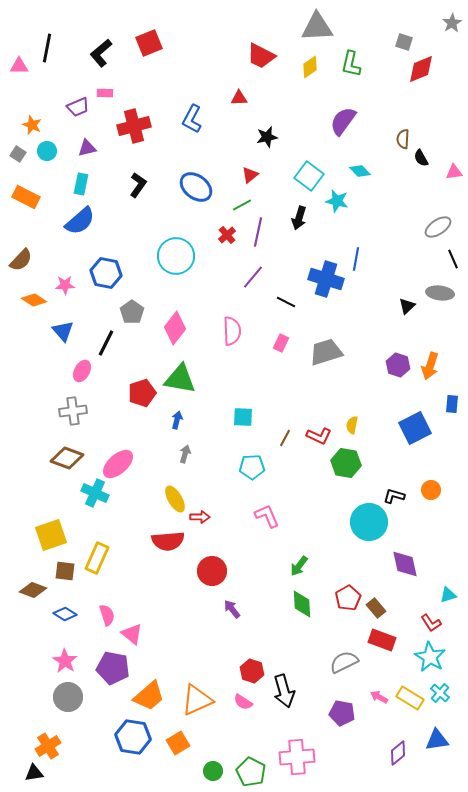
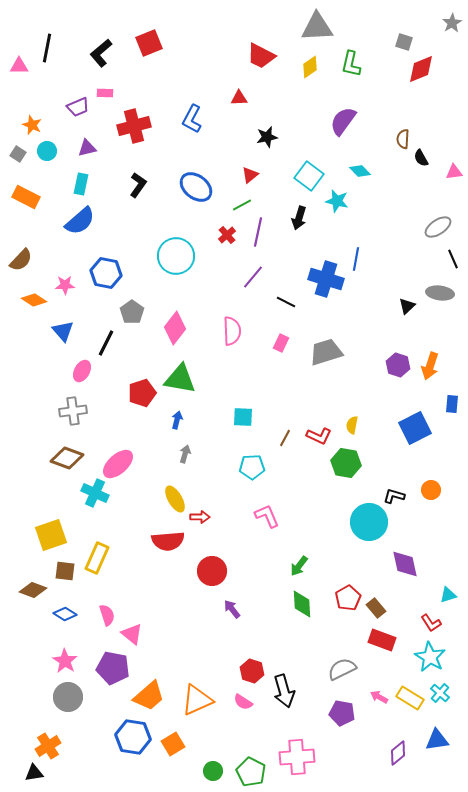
gray semicircle at (344, 662): moved 2 px left, 7 px down
orange square at (178, 743): moved 5 px left, 1 px down
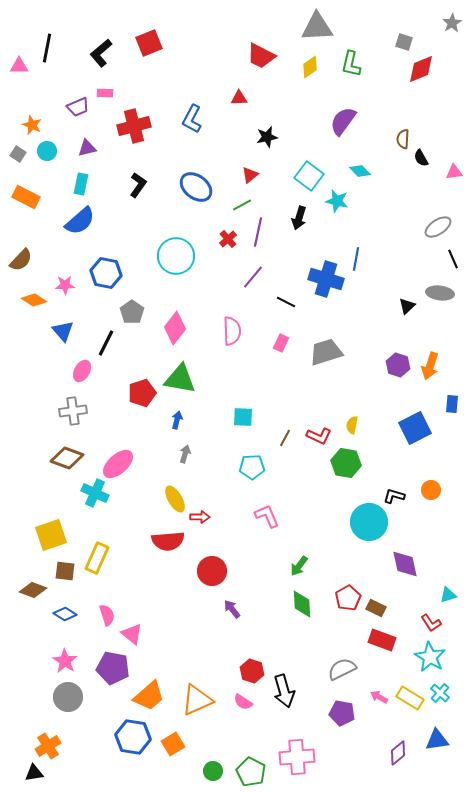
red cross at (227, 235): moved 1 px right, 4 px down
brown rectangle at (376, 608): rotated 24 degrees counterclockwise
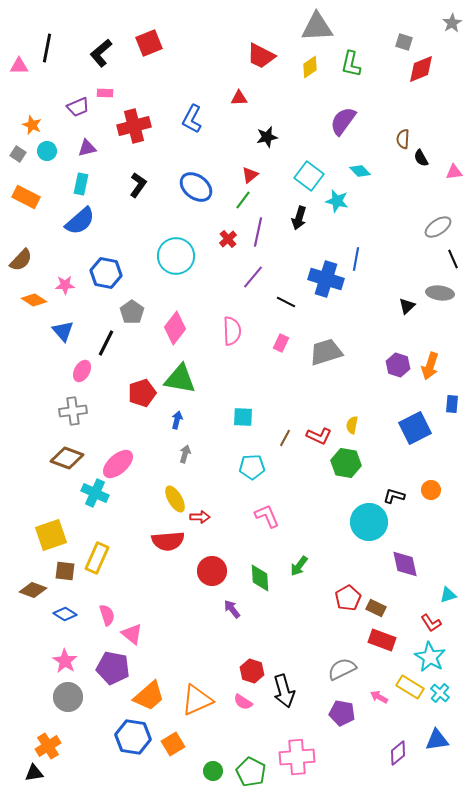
green line at (242, 205): moved 1 px right, 5 px up; rotated 24 degrees counterclockwise
green diamond at (302, 604): moved 42 px left, 26 px up
yellow rectangle at (410, 698): moved 11 px up
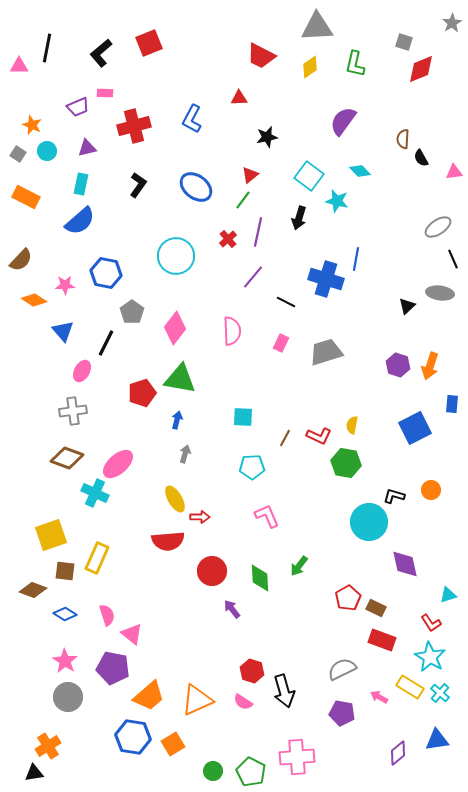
green L-shape at (351, 64): moved 4 px right
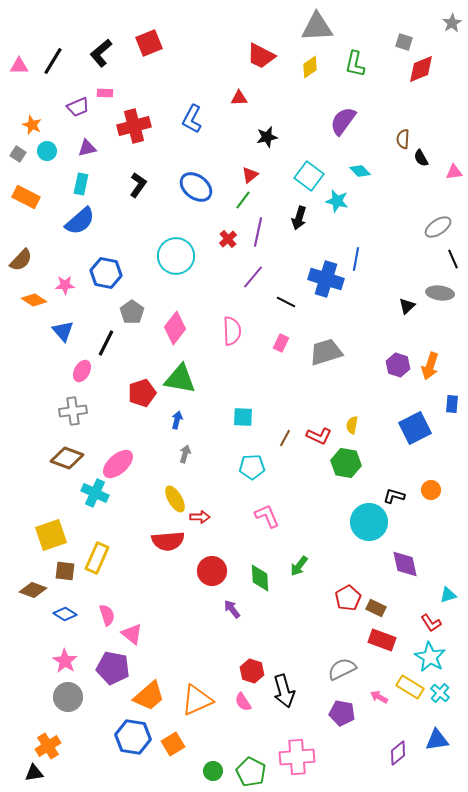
black line at (47, 48): moved 6 px right, 13 px down; rotated 20 degrees clockwise
pink semicircle at (243, 702): rotated 24 degrees clockwise
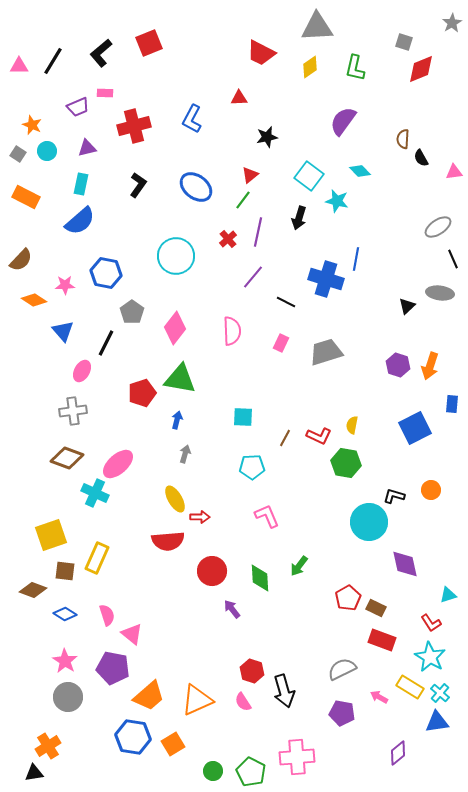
red trapezoid at (261, 56): moved 3 px up
green L-shape at (355, 64): moved 4 px down
blue triangle at (437, 740): moved 18 px up
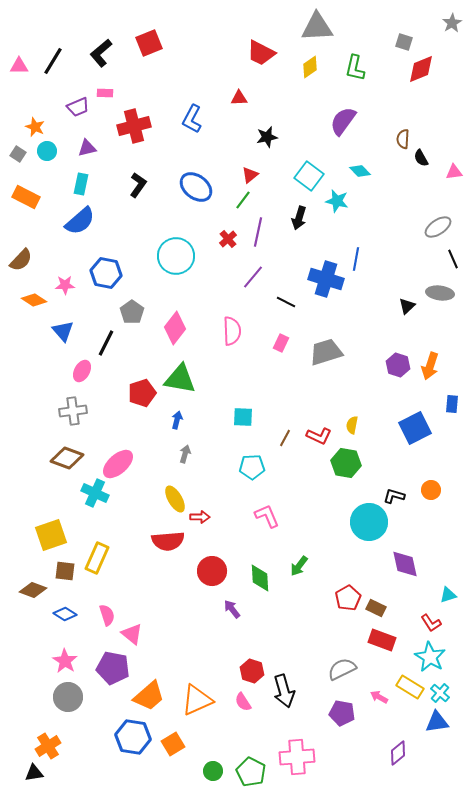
orange star at (32, 125): moved 3 px right, 2 px down
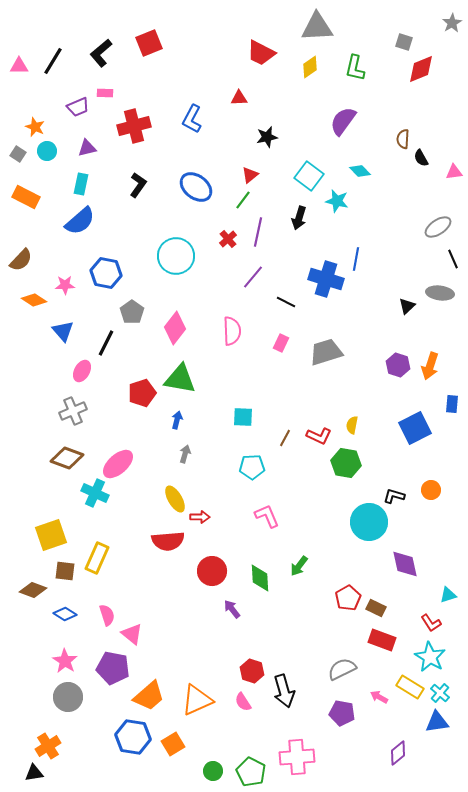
gray cross at (73, 411): rotated 16 degrees counterclockwise
